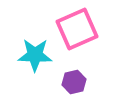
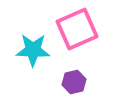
cyan star: moved 2 px left, 5 px up
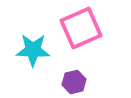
pink square: moved 4 px right, 1 px up
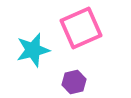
cyan star: rotated 16 degrees counterclockwise
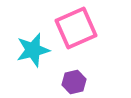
pink square: moved 5 px left
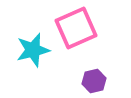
purple hexagon: moved 20 px right, 1 px up
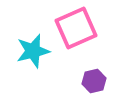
cyan star: moved 1 px down
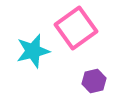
pink square: rotated 12 degrees counterclockwise
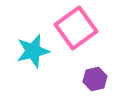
purple hexagon: moved 1 px right, 2 px up
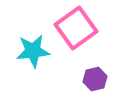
cyan star: rotated 8 degrees clockwise
